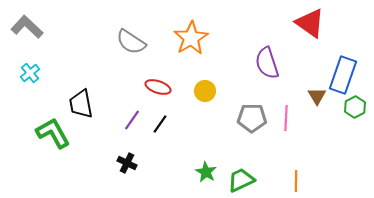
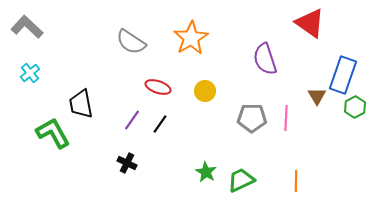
purple semicircle: moved 2 px left, 4 px up
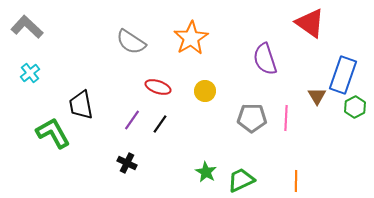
black trapezoid: moved 1 px down
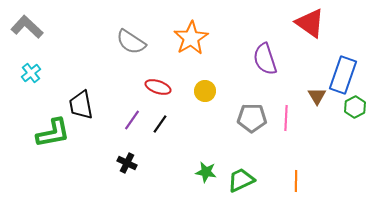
cyan cross: moved 1 px right
green L-shape: rotated 108 degrees clockwise
green star: rotated 20 degrees counterclockwise
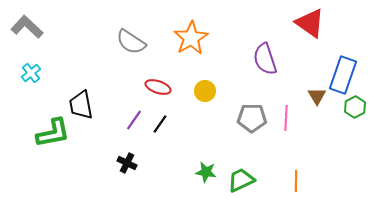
purple line: moved 2 px right
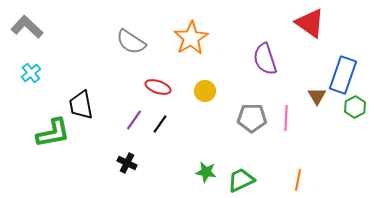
orange line: moved 2 px right, 1 px up; rotated 10 degrees clockwise
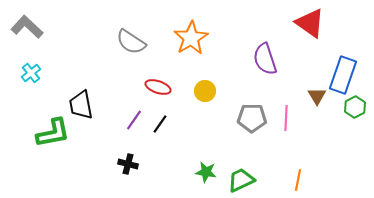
black cross: moved 1 px right, 1 px down; rotated 12 degrees counterclockwise
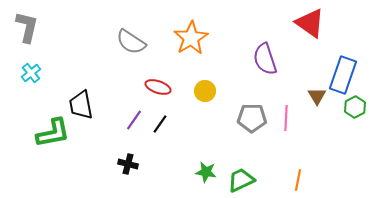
gray L-shape: rotated 60 degrees clockwise
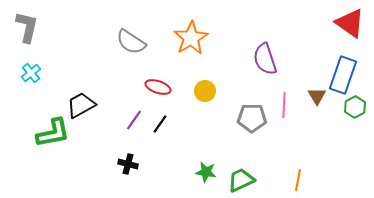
red triangle: moved 40 px right
black trapezoid: rotated 72 degrees clockwise
pink line: moved 2 px left, 13 px up
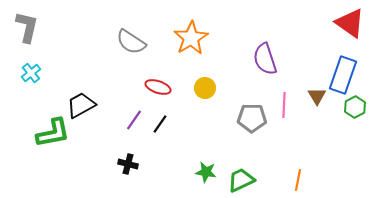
yellow circle: moved 3 px up
